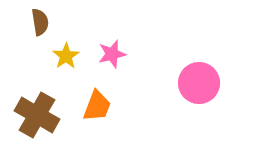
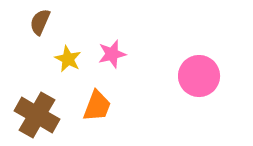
brown semicircle: rotated 148 degrees counterclockwise
yellow star: moved 2 px right, 3 px down; rotated 12 degrees counterclockwise
pink circle: moved 7 px up
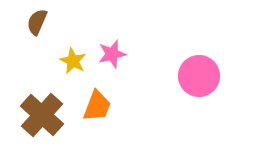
brown semicircle: moved 3 px left
yellow star: moved 5 px right, 2 px down
brown cross: moved 5 px right; rotated 12 degrees clockwise
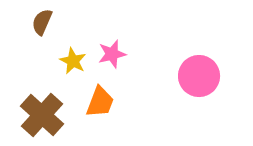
brown semicircle: moved 5 px right
orange trapezoid: moved 3 px right, 4 px up
